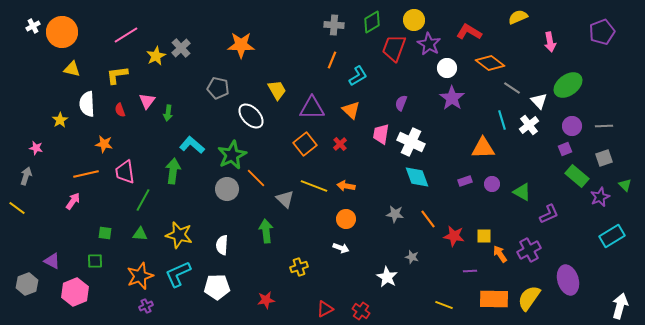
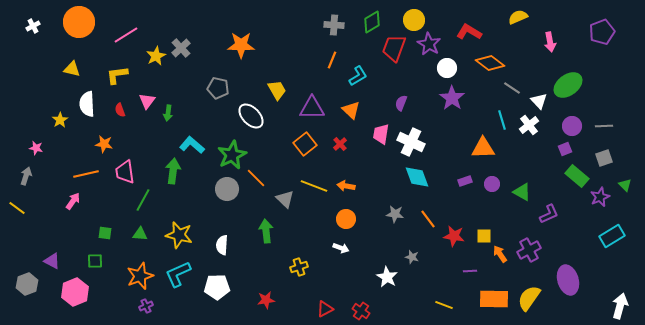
orange circle at (62, 32): moved 17 px right, 10 px up
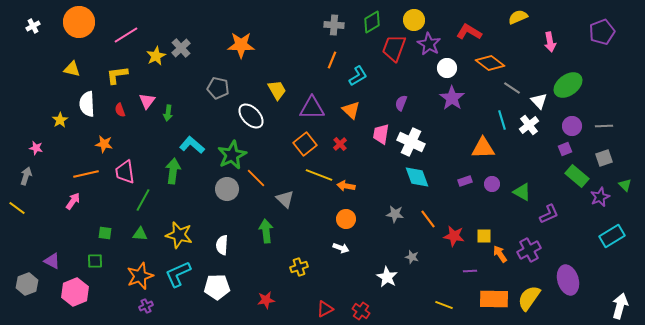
yellow line at (314, 186): moved 5 px right, 11 px up
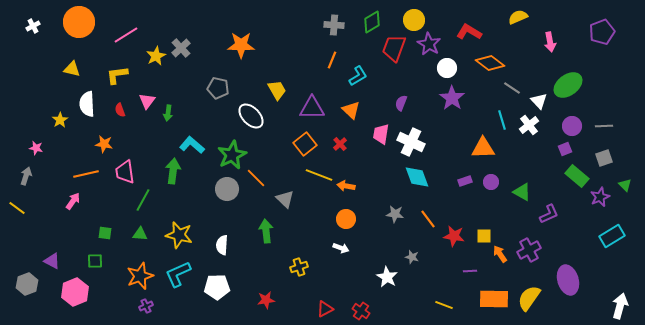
purple circle at (492, 184): moved 1 px left, 2 px up
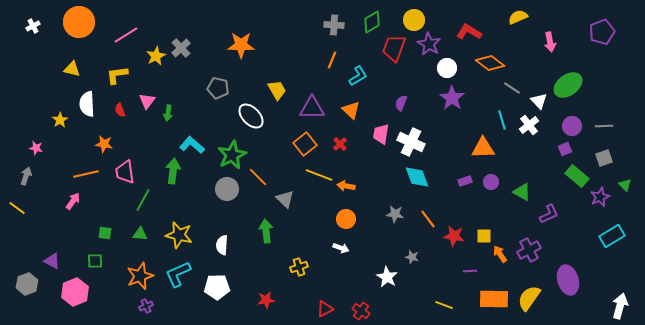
orange line at (256, 178): moved 2 px right, 1 px up
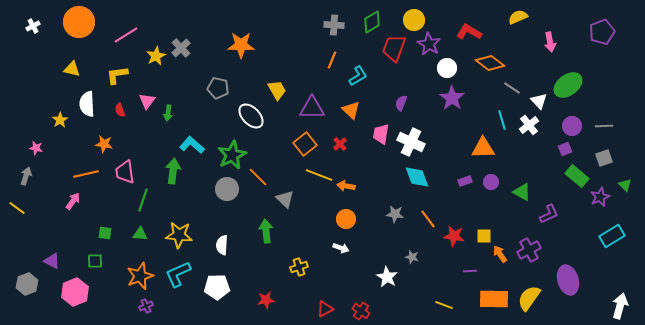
green line at (143, 200): rotated 10 degrees counterclockwise
yellow star at (179, 235): rotated 8 degrees counterclockwise
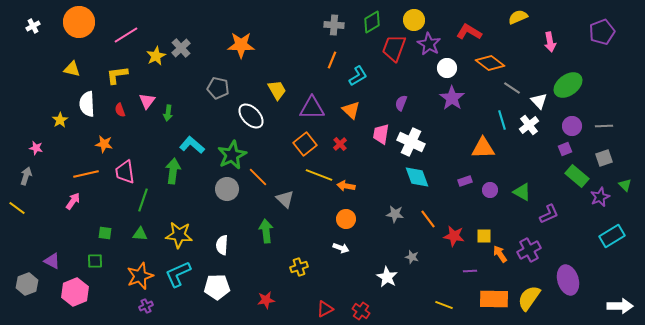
purple circle at (491, 182): moved 1 px left, 8 px down
white arrow at (620, 306): rotated 75 degrees clockwise
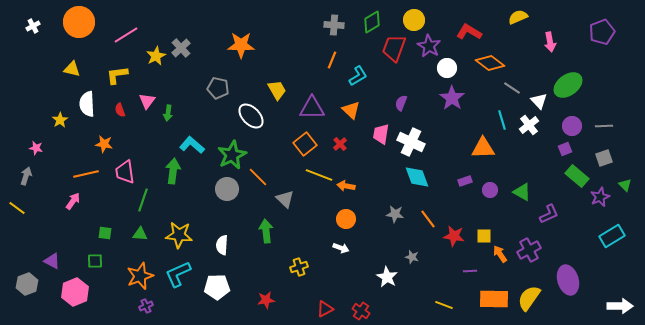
purple star at (429, 44): moved 2 px down
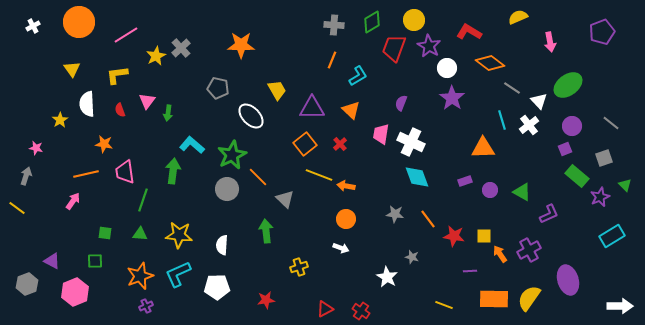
yellow triangle at (72, 69): rotated 42 degrees clockwise
gray line at (604, 126): moved 7 px right, 3 px up; rotated 42 degrees clockwise
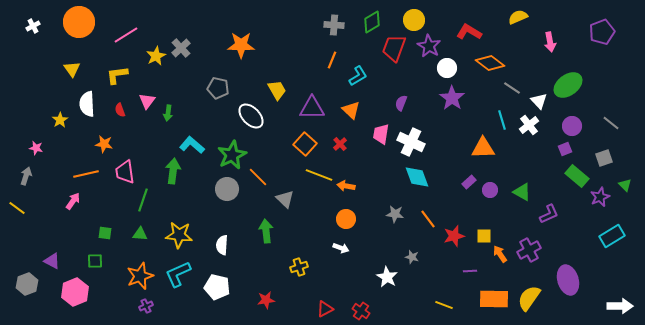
orange square at (305, 144): rotated 10 degrees counterclockwise
purple rectangle at (465, 181): moved 4 px right, 1 px down; rotated 24 degrees counterclockwise
red star at (454, 236): rotated 25 degrees counterclockwise
white pentagon at (217, 287): rotated 15 degrees clockwise
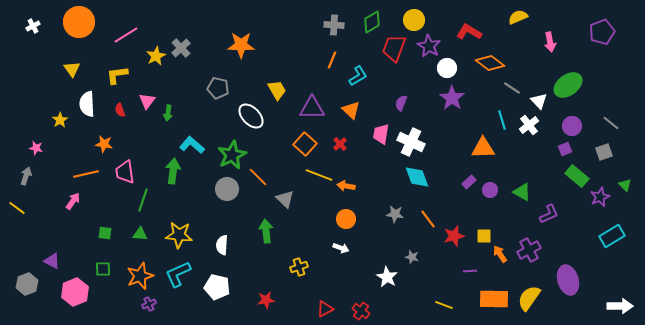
gray square at (604, 158): moved 6 px up
green square at (95, 261): moved 8 px right, 8 px down
purple cross at (146, 306): moved 3 px right, 2 px up
